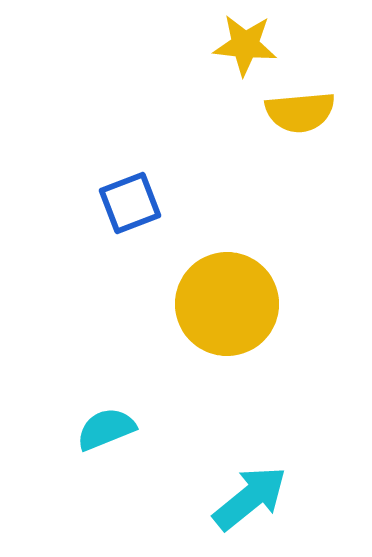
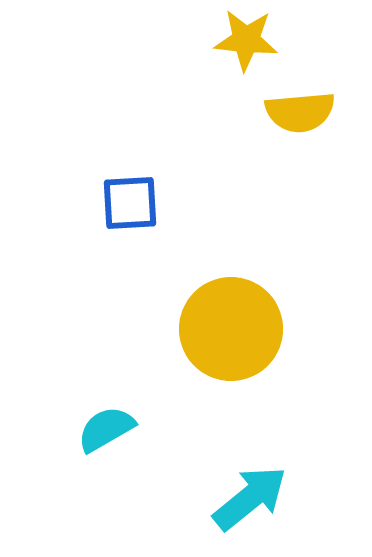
yellow star: moved 1 px right, 5 px up
blue square: rotated 18 degrees clockwise
yellow circle: moved 4 px right, 25 px down
cyan semicircle: rotated 8 degrees counterclockwise
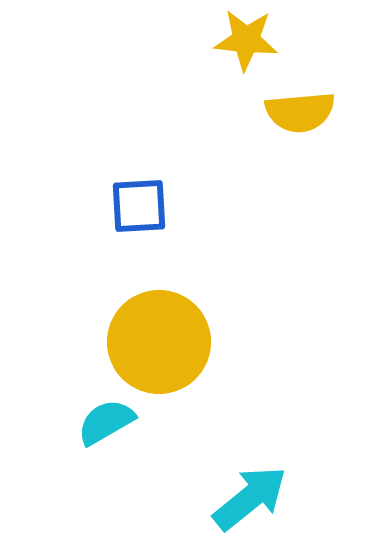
blue square: moved 9 px right, 3 px down
yellow circle: moved 72 px left, 13 px down
cyan semicircle: moved 7 px up
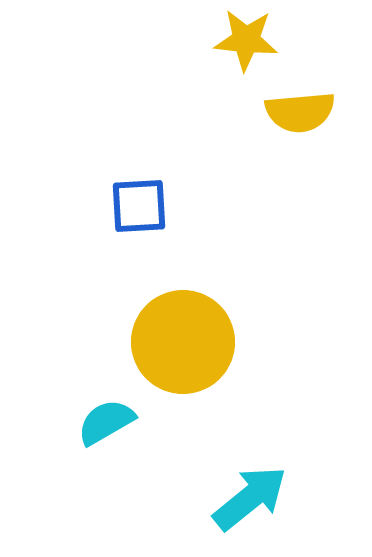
yellow circle: moved 24 px right
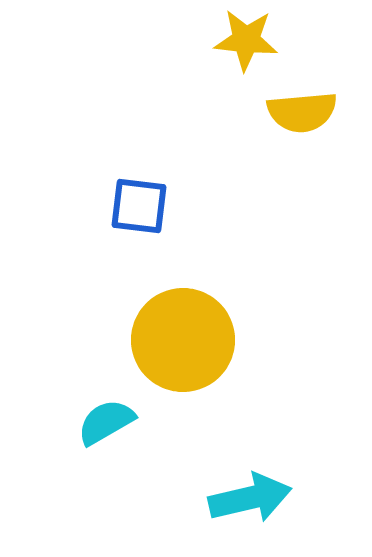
yellow semicircle: moved 2 px right
blue square: rotated 10 degrees clockwise
yellow circle: moved 2 px up
cyan arrow: rotated 26 degrees clockwise
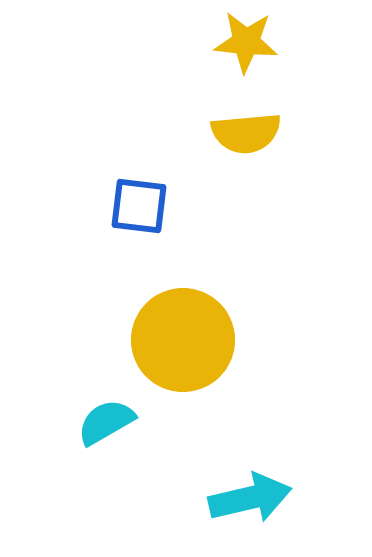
yellow star: moved 2 px down
yellow semicircle: moved 56 px left, 21 px down
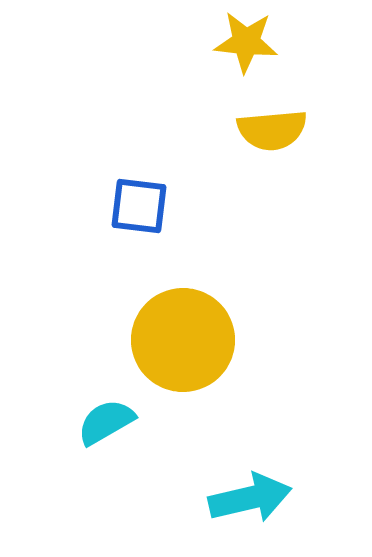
yellow semicircle: moved 26 px right, 3 px up
